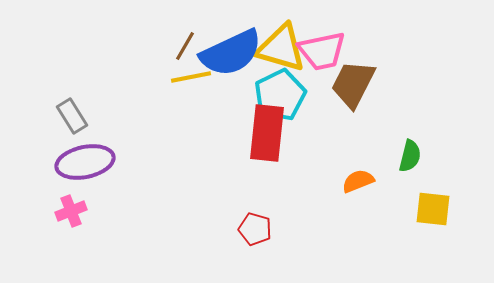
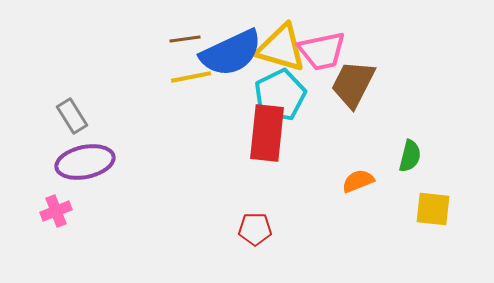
brown line: moved 7 px up; rotated 52 degrees clockwise
pink cross: moved 15 px left
red pentagon: rotated 16 degrees counterclockwise
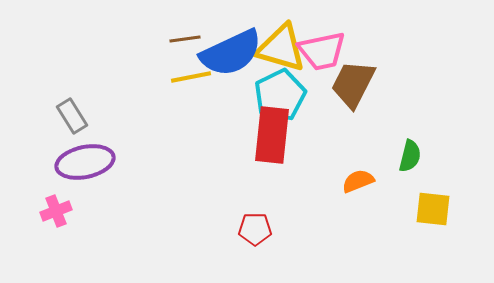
red rectangle: moved 5 px right, 2 px down
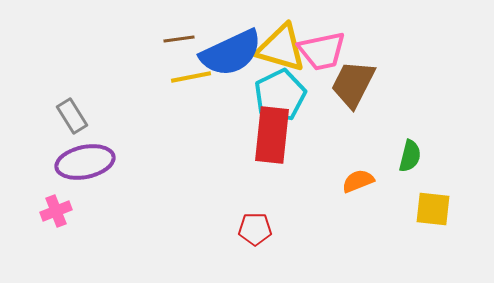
brown line: moved 6 px left
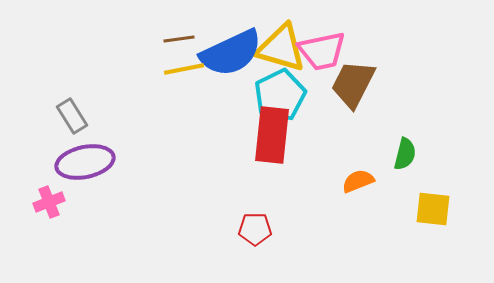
yellow line: moved 7 px left, 8 px up
green semicircle: moved 5 px left, 2 px up
pink cross: moved 7 px left, 9 px up
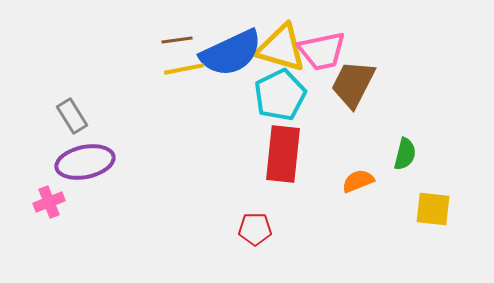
brown line: moved 2 px left, 1 px down
red rectangle: moved 11 px right, 19 px down
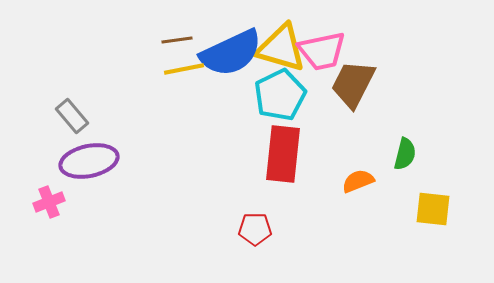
gray rectangle: rotated 8 degrees counterclockwise
purple ellipse: moved 4 px right, 1 px up
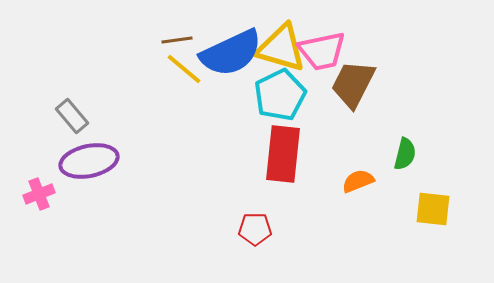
yellow line: rotated 51 degrees clockwise
pink cross: moved 10 px left, 8 px up
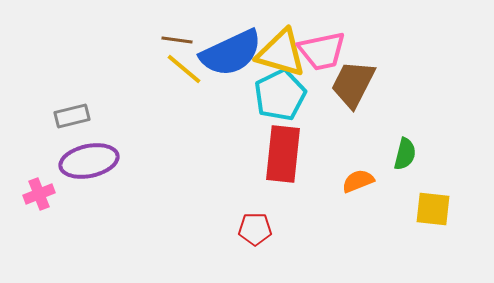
brown line: rotated 16 degrees clockwise
yellow triangle: moved 5 px down
gray rectangle: rotated 64 degrees counterclockwise
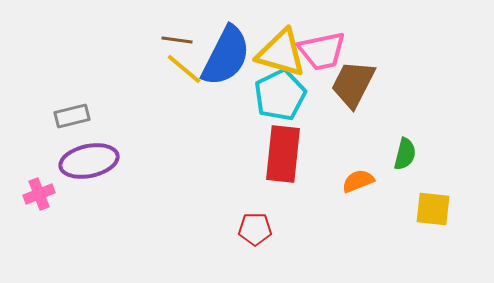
blue semicircle: moved 5 px left, 3 px down; rotated 38 degrees counterclockwise
